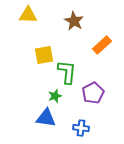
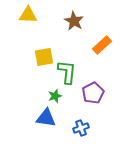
yellow square: moved 2 px down
blue cross: rotated 28 degrees counterclockwise
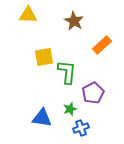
green star: moved 15 px right, 13 px down
blue triangle: moved 4 px left
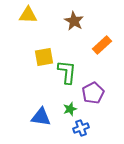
blue triangle: moved 1 px left, 1 px up
